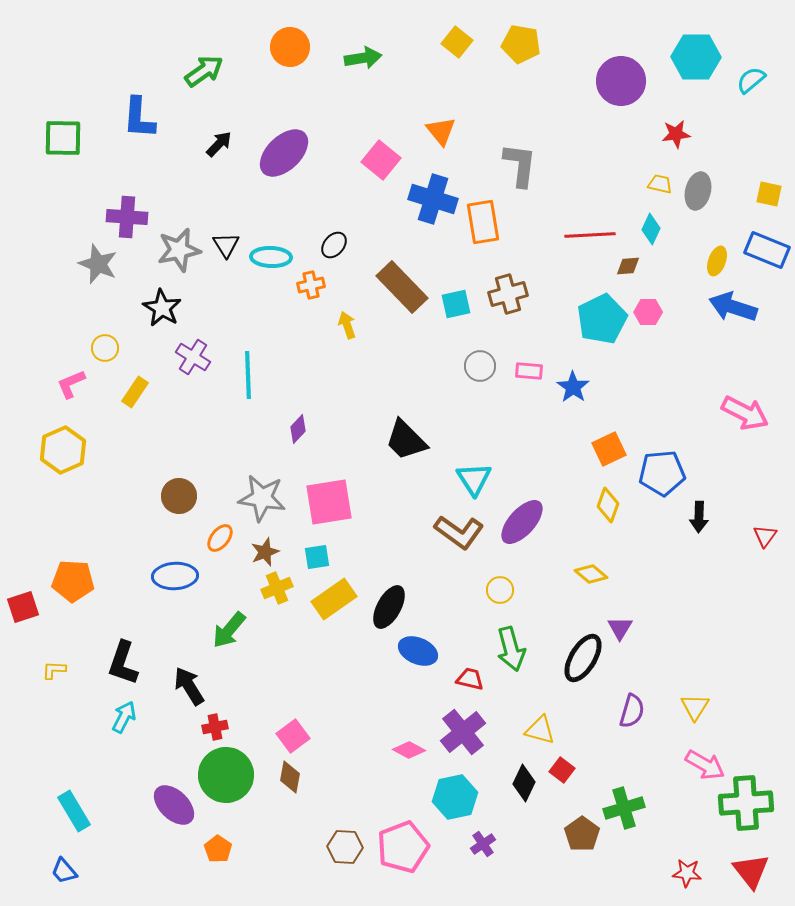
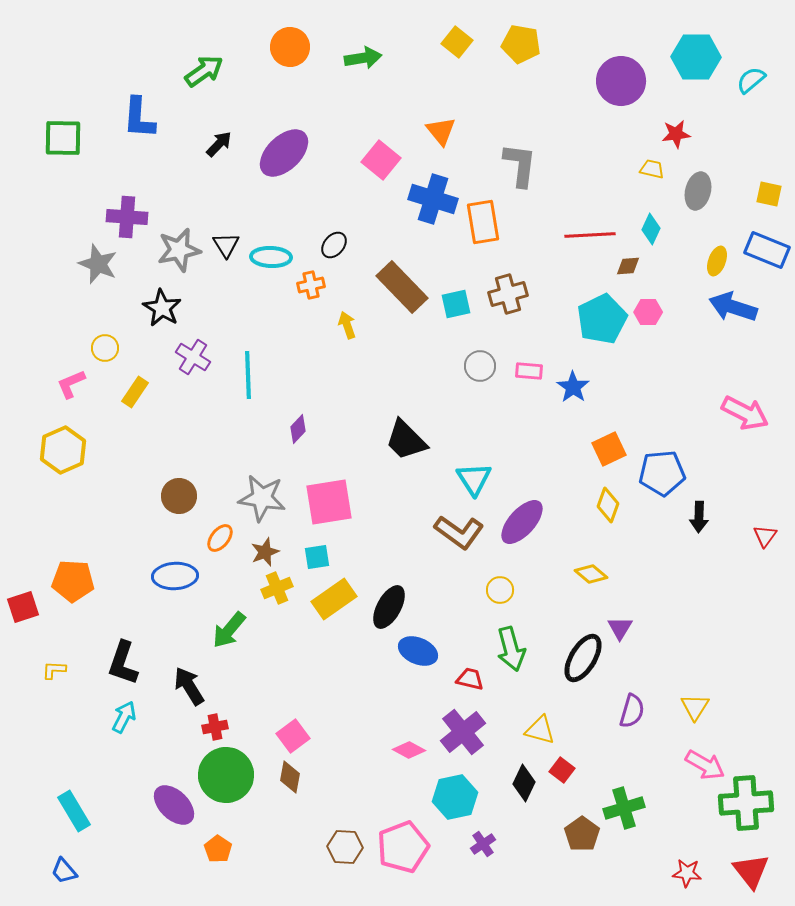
yellow trapezoid at (660, 184): moved 8 px left, 15 px up
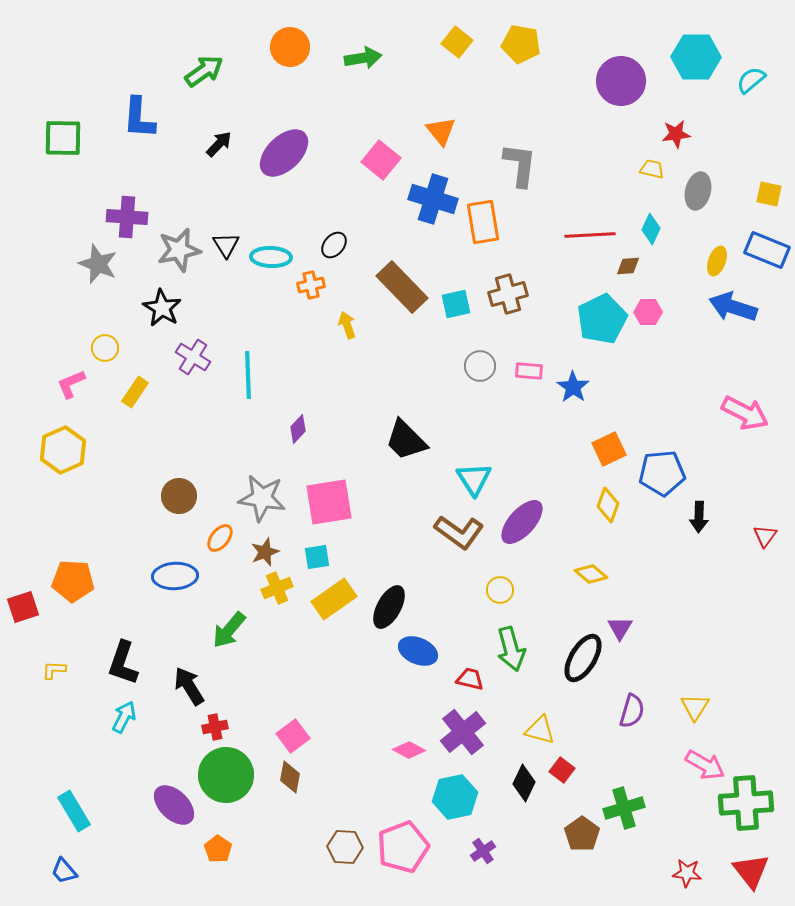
purple cross at (483, 844): moved 7 px down
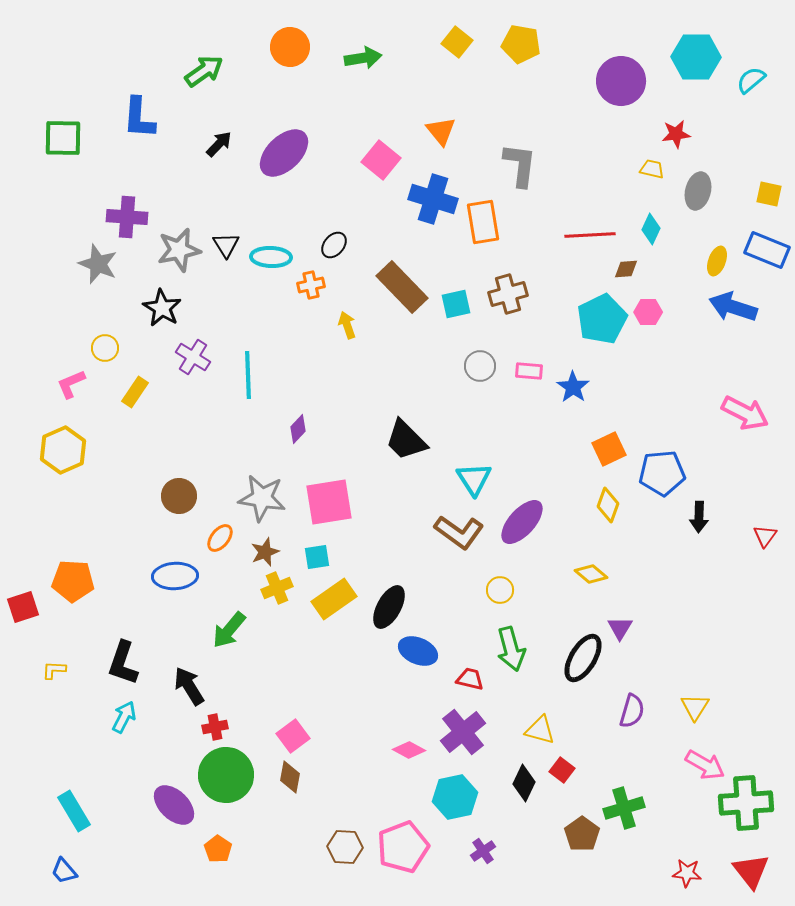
brown diamond at (628, 266): moved 2 px left, 3 px down
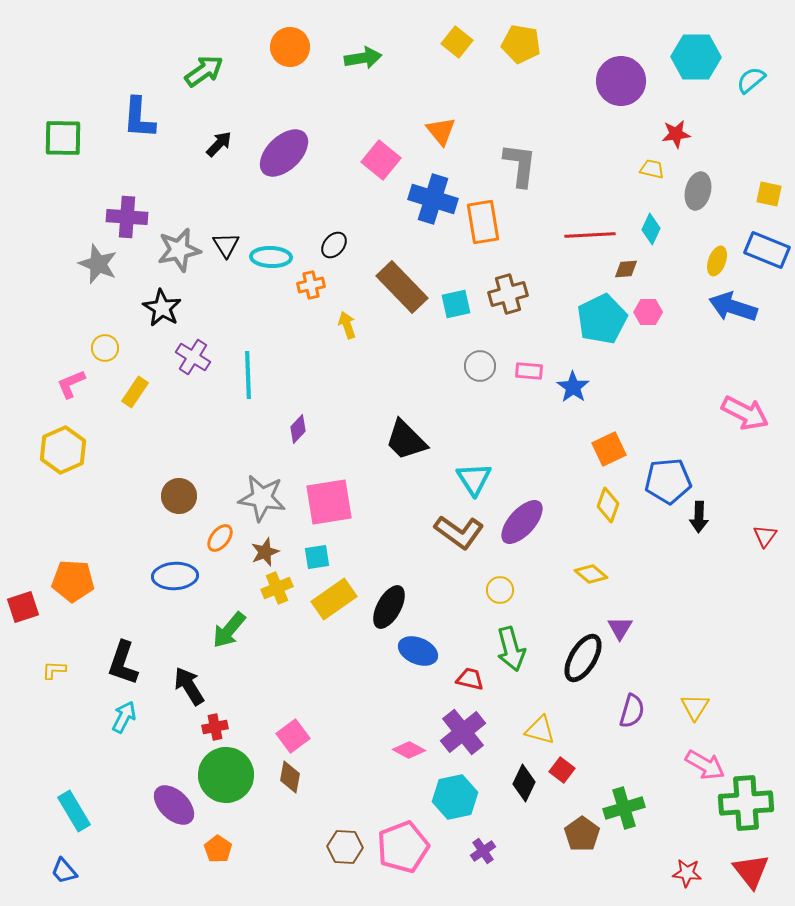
blue pentagon at (662, 473): moved 6 px right, 8 px down
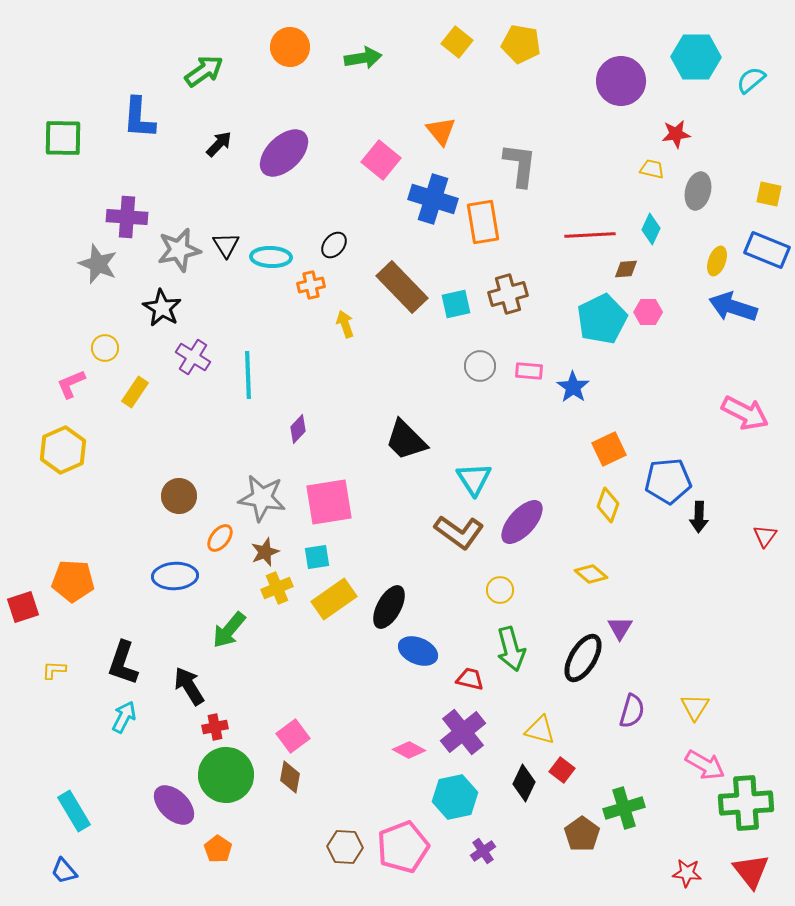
yellow arrow at (347, 325): moved 2 px left, 1 px up
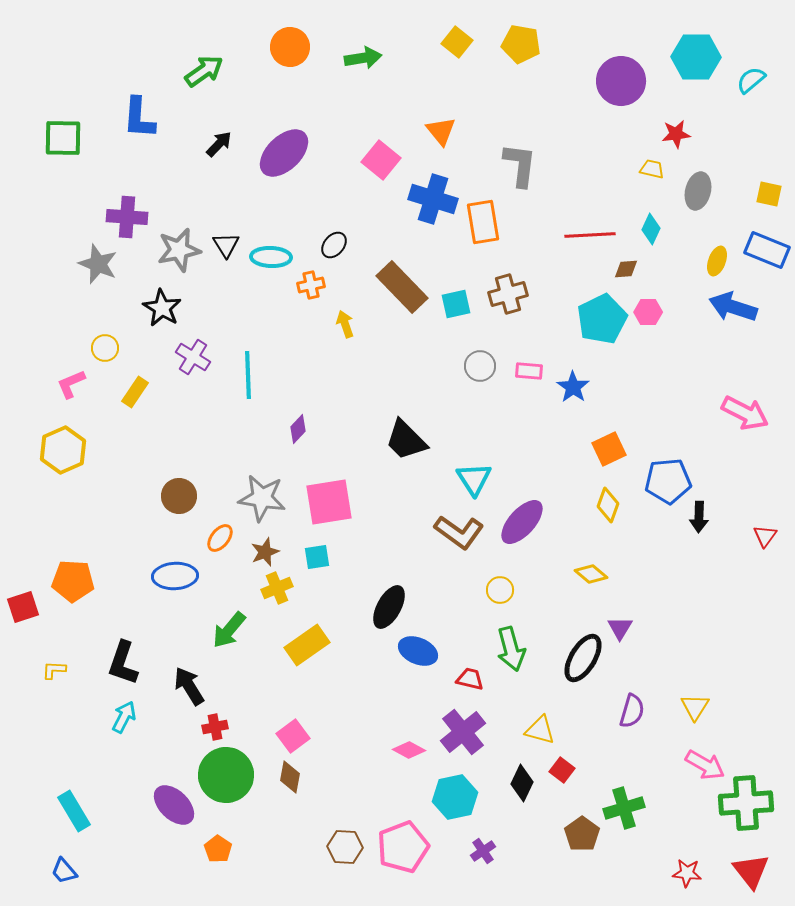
yellow rectangle at (334, 599): moved 27 px left, 46 px down
black diamond at (524, 783): moved 2 px left
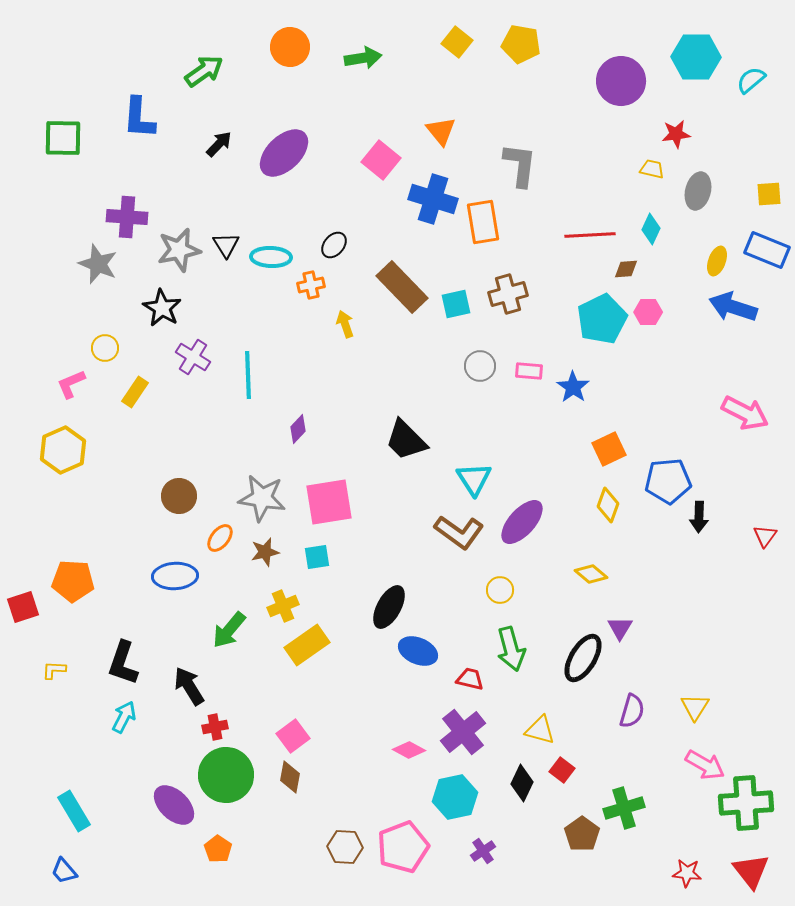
yellow square at (769, 194): rotated 16 degrees counterclockwise
brown star at (265, 552): rotated 8 degrees clockwise
yellow cross at (277, 588): moved 6 px right, 18 px down
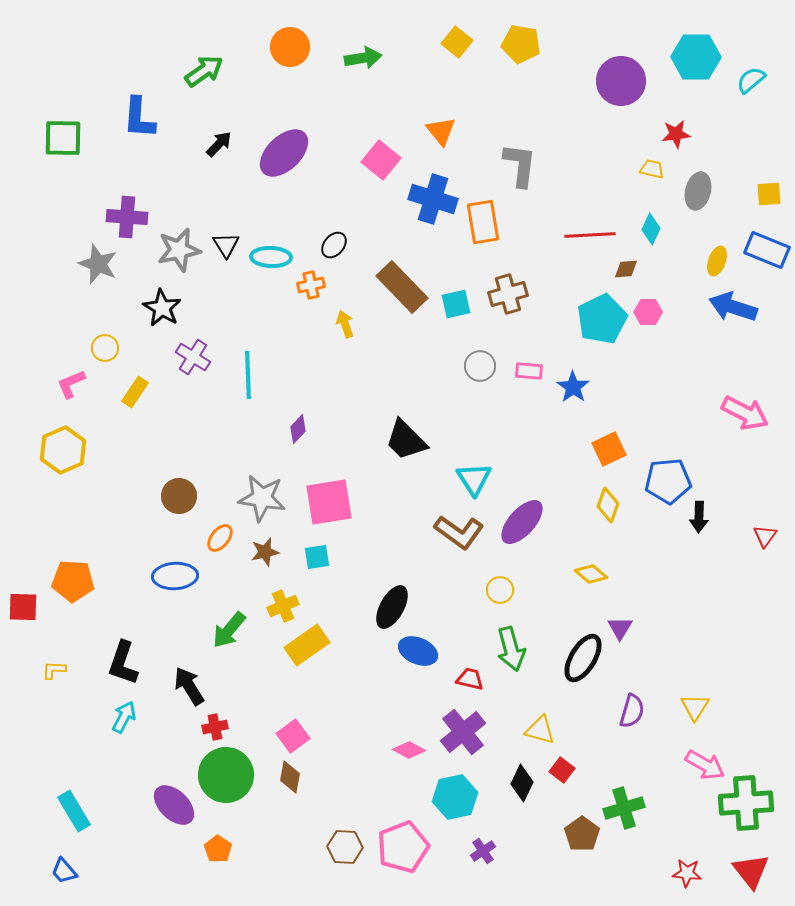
red square at (23, 607): rotated 20 degrees clockwise
black ellipse at (389, 607): moved 3 px right
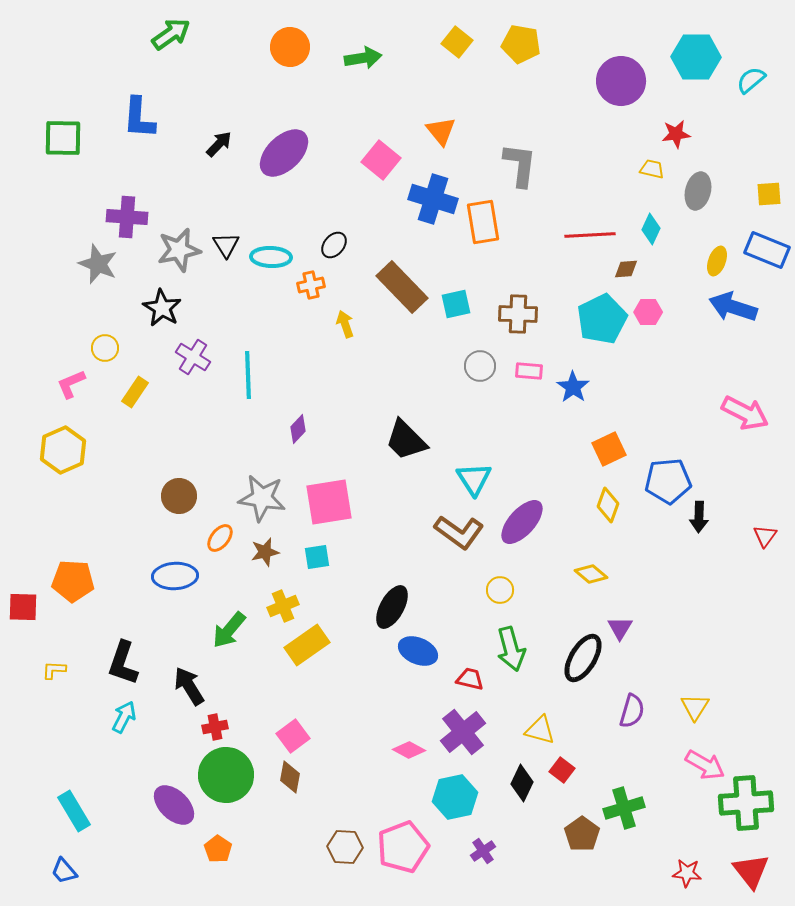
green arrow at (204, 71): moved 33 px left, 37 px up
brown cross at (508, 294): moved 10 px right, 20 px down; rotated 18 degrees clockwise
